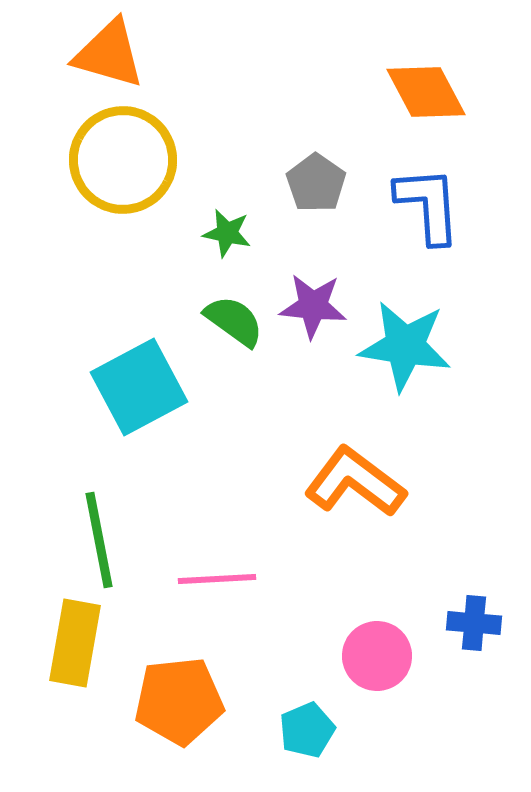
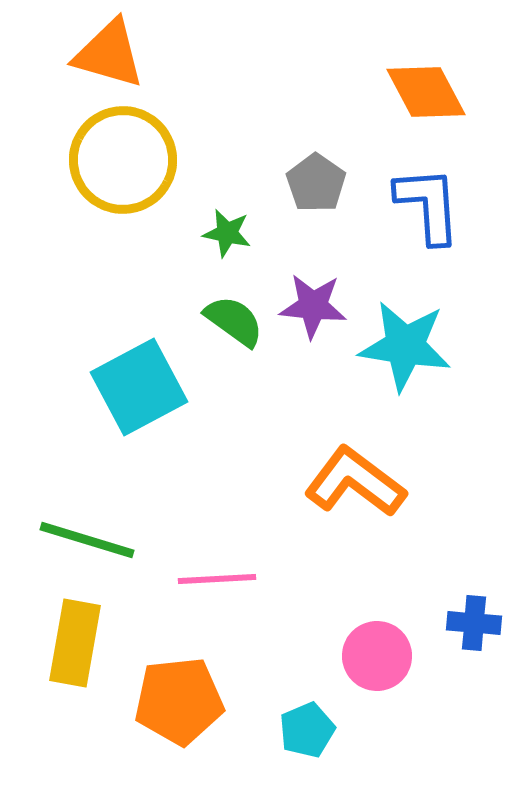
green line: moved 12 px left; rotated 62 degrees counterclockwise
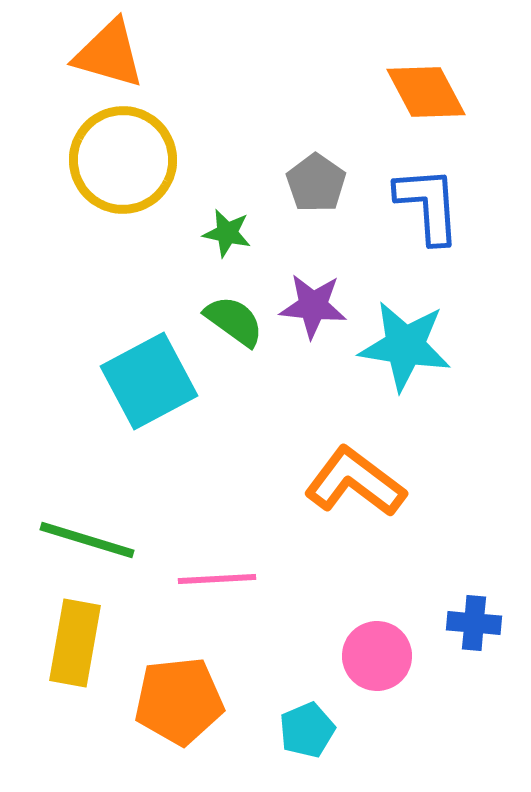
cyan square: moved 10 px right, 6 px up
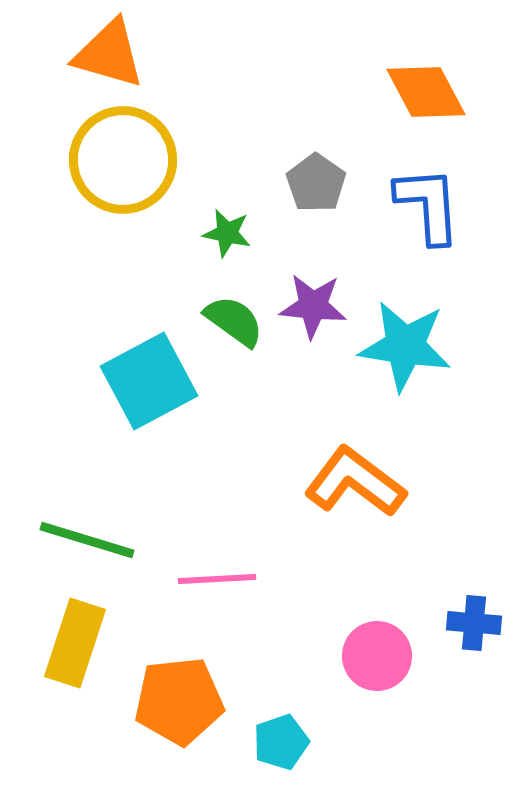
yellow rectangle: rotated 8 degrees clockwise
cyan pentagon: moved 26 px left, 12 px down; rotated 4 degrees clockwise
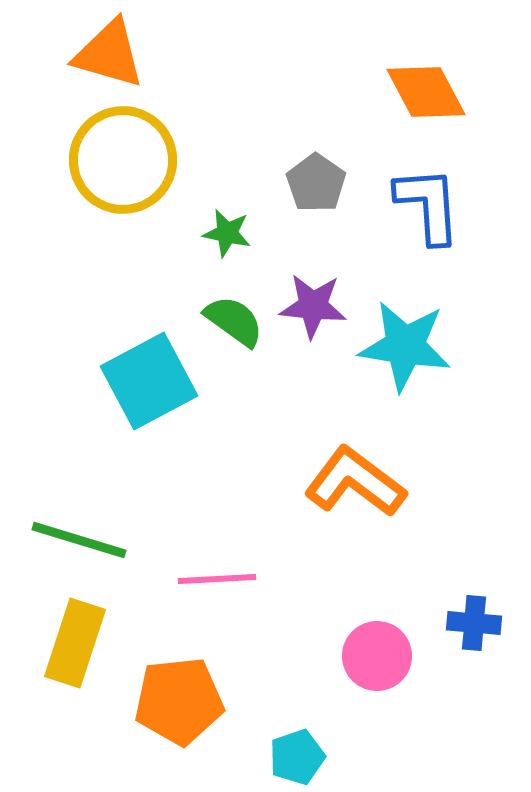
green line: moved 8 px left
cyan pentagon: moved 16 px right, 15 px down
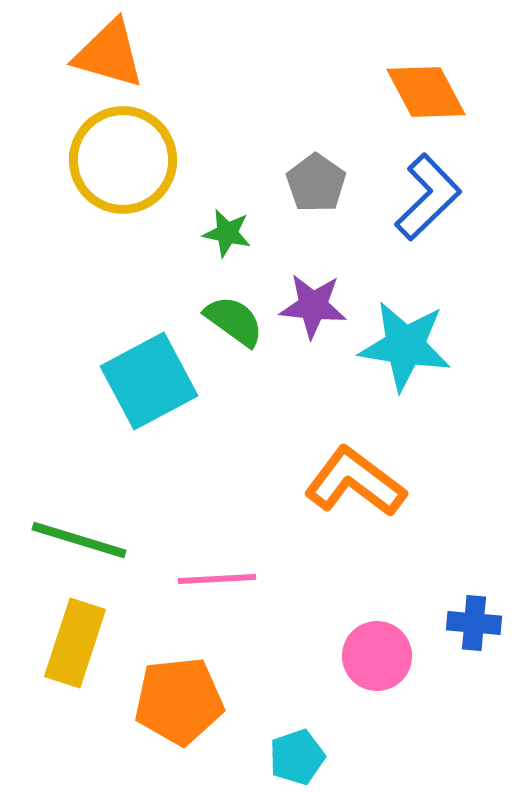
blue L-shape: moved 8 px up; rotated 50 degrees clockwise
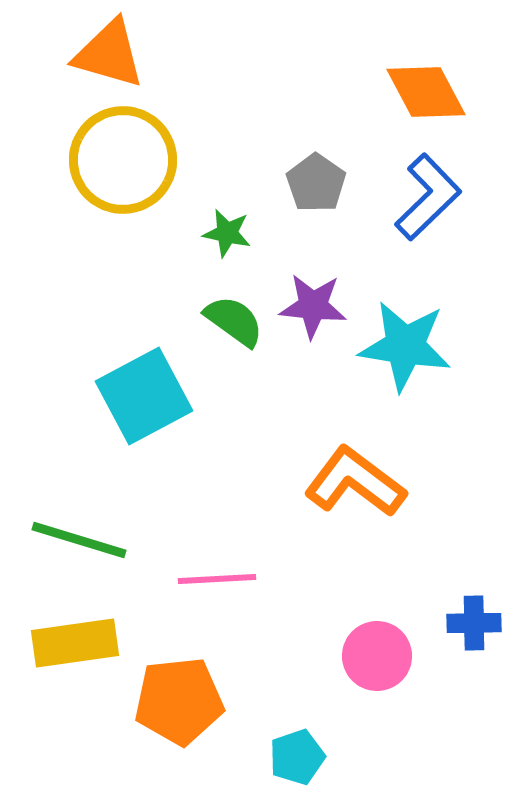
cyan square: moved 5 px left, 15 px down
blue cross: rotated 6 degrees counterclockwise
yellow rectangle: rotated 64 degrees clockwise
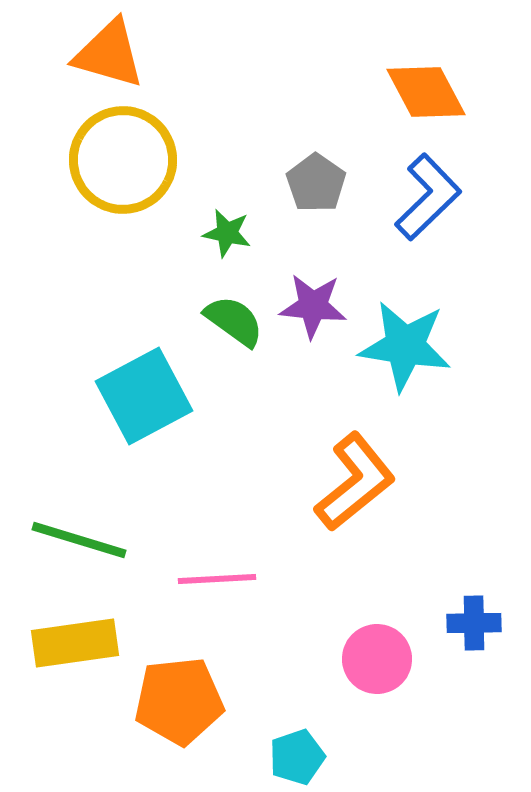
orange L-shape: rotated 104 degrees clockwise
pink circle: moved 3 px down
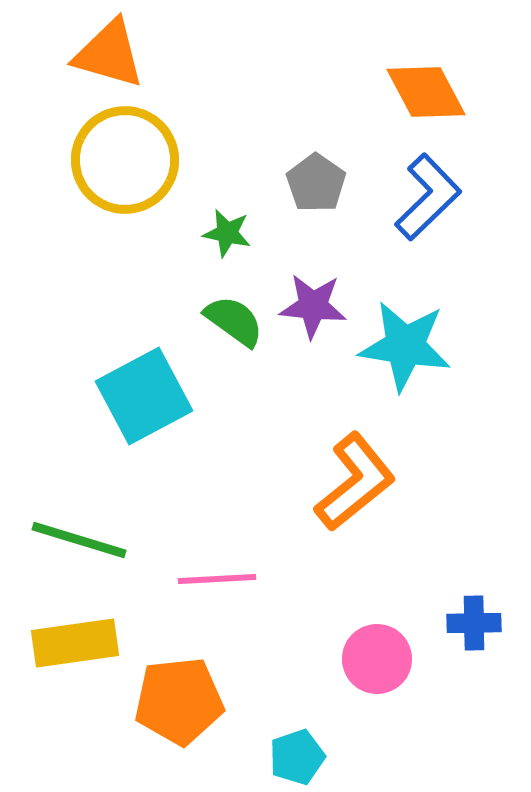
yellow circle: moved 2 px right
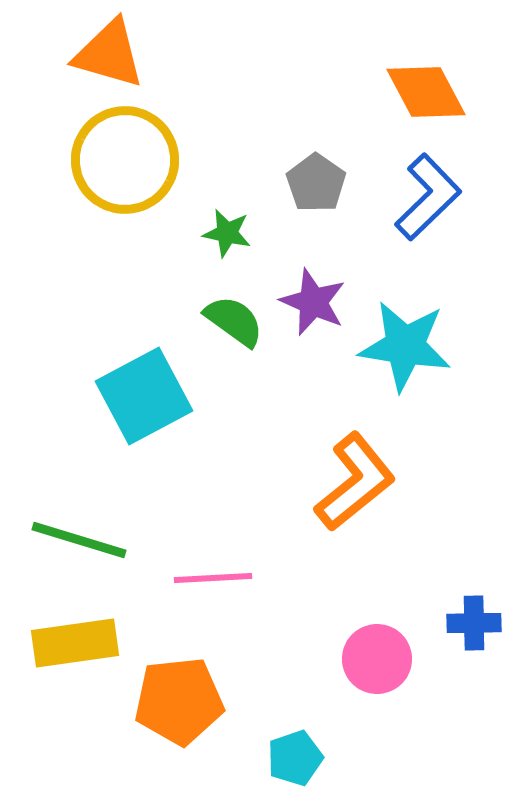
purple star: moved 4 px up; rotated 18 degrees clockwise
pink line: moved 4 px left, 1 px up
cyan pentagon: moved 2 px left, 1 px down
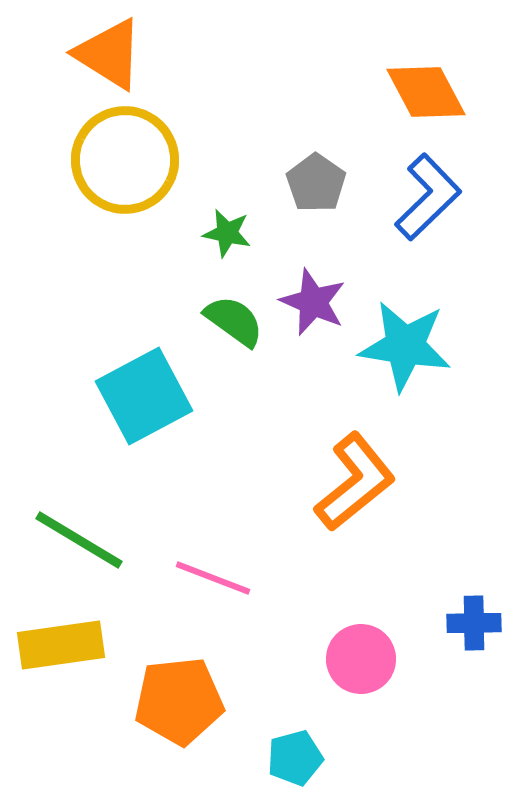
orange triangle: rotated 16 degrees clockwise
green line: rotated 14 degrees clockwise
pink line: rotated 24 degrees clockwise
yellow rectangle: moved 14 px left, 2 px down
pink circle: moved 16 px left
cyan pentagon: rotated 4 degrees clockwise
